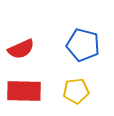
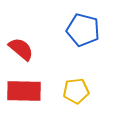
blue pentagon: moved 15 px up
red semicircle: rotated 116 degrees counterclockwise
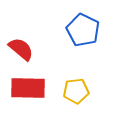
blue pentagon: rotated 12 degrees clockwise
red rectangle: moved 4 px right, 3 px up
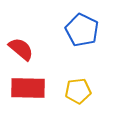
blue pentagon: moved 1 px left
yellow pentagon: moved 2 px right
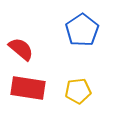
blue pentagon: rotated 12 degrees clockwise
red rectangle: rotated 8 degrees clockwise
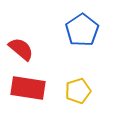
yellow pentagon: rotated 10 degrees counterclockwise
